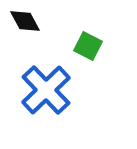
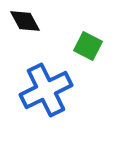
blue cross: rotated 18 degrees clockwise
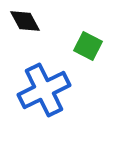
blue cross: moved 2 px left
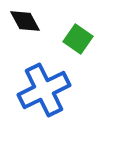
green square: moved 10 px left, 7 px up; rotated 8 degrees clockwise
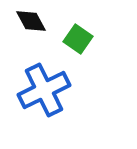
black diamond: moved 6 px right
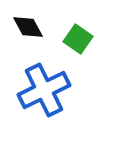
black diamond: moved 3 px left, 6 px down
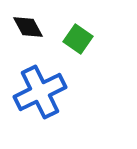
blue cross: moved 4 px left, 2 px down
